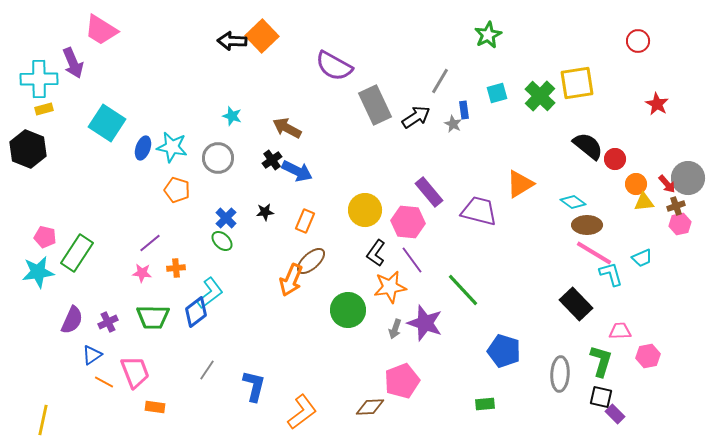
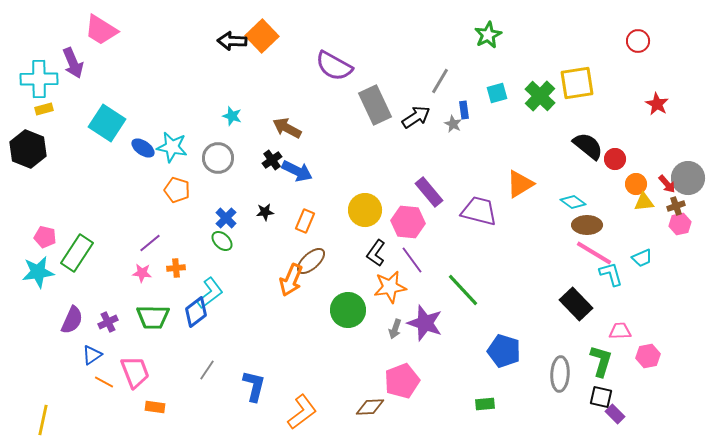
blue ellipse at (143, 148): rotated 75 degrees counterclockwise
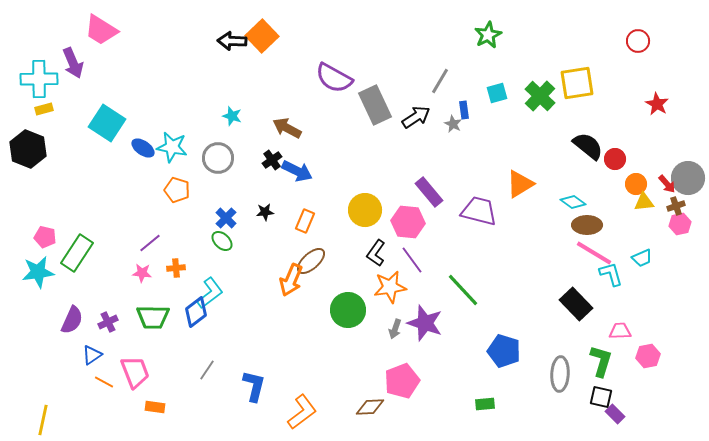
purple semicircle at (334, 66): moved 12 px down
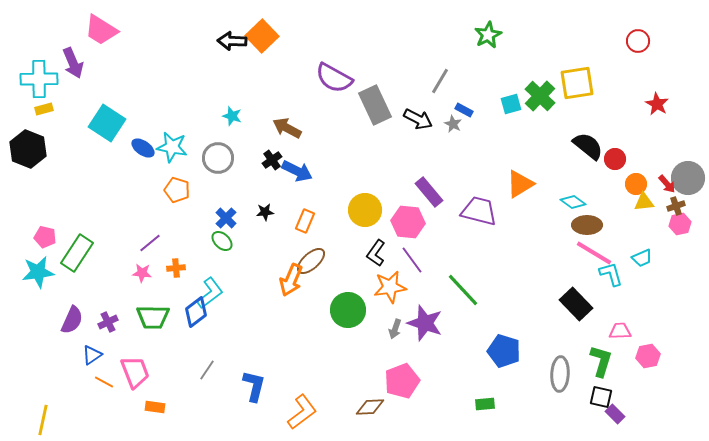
cyan square at (497, 93): moved 14 px right, 11 px down
blue rectangle at (464, 110): rotated 54 degrees counterclockwise
black arrow at (416, 117): moved 2 px right, 2 px down; rotated 60 degrees clockwise
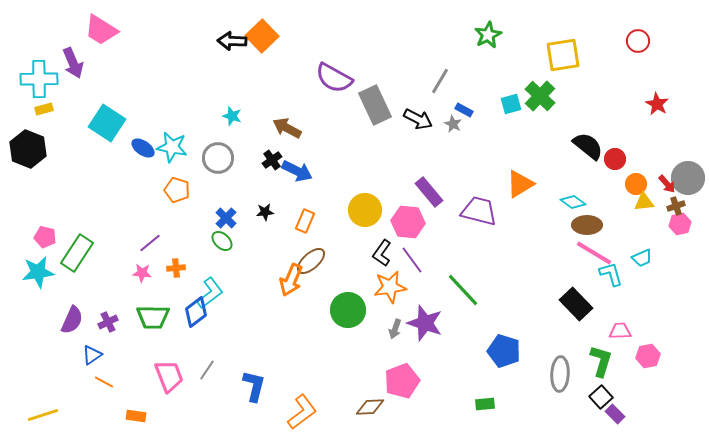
yellow square at (577, 83): moved 14 px left, 28 px up
black L-shape at (376, 253): moved 6 px right
pink trapezoid at (135, 372): moved 34 px right, 4 px down
black square at (601, 397): rotated 35 degrees clockwise
orange rectangle at (155, 407): moved 19 px left, 9 px down
yellow line at (43, 420): moved 5 px up; rotated 60 degrees clockwise
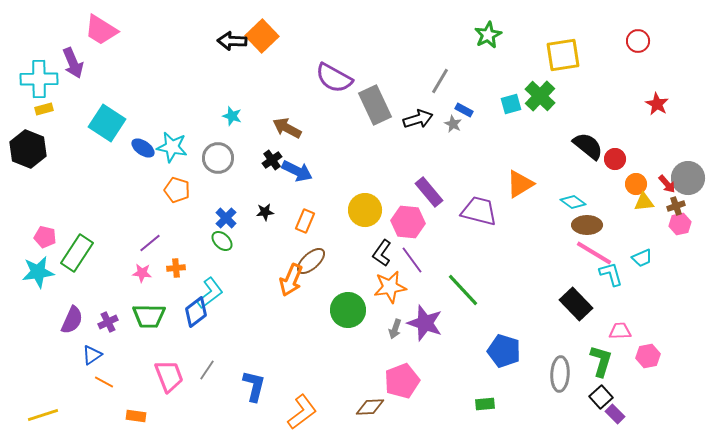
black arrow at (418, 119): rotated 44 degrees counterclockwise
green trapezoid at (153, 317): moved 4 px left, 1 px up
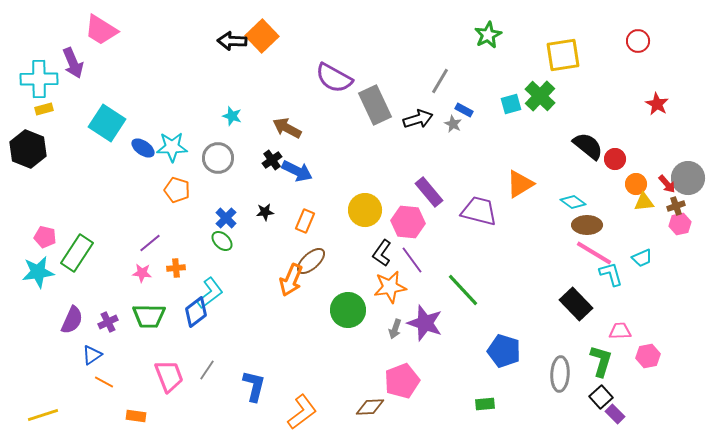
cyan star at (172, 147): rotated 12 degrees counterclockwise
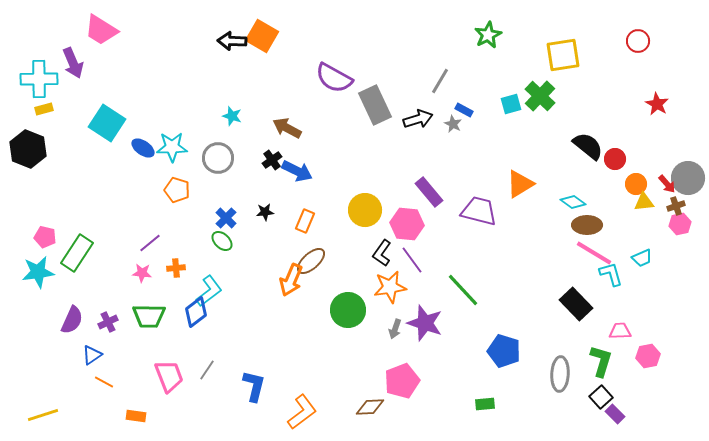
orange square at (262, 36): rotated 16 degrees counterclockwise
pink hexagon at (408, 222): moved 1 px left, 2 px down
cyan L-shape at (210, 293): moved 1 px left, 2 px up
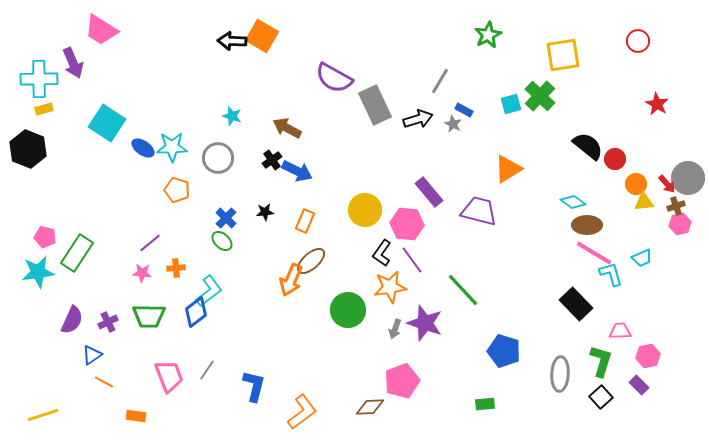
orange triangle at (520, 184): moved 12 px left, 15 px up
purple rectangle at (615, 414): moved 24 px right, 29 px up
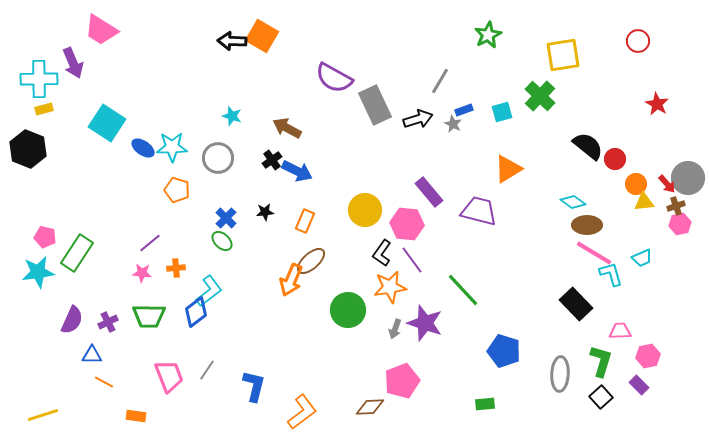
cyan square at (511, 104): moved 9 px left, 8 px down
blue rectangle at (464, 110): rotated 48 degrees counterclockwise
blue triangle at (92, 355): rotated 35 degrees clockwise
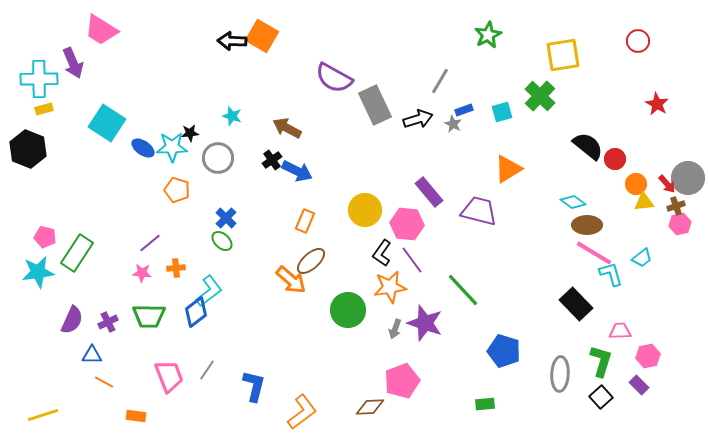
black star at (265, 212): moved 75 px left, 79 px up
cyan trapezoid at (642, 258): rotated 15 degrees counterclockwise
orange arrow at (291, 280): rotated 72 degrees counterclockwise
